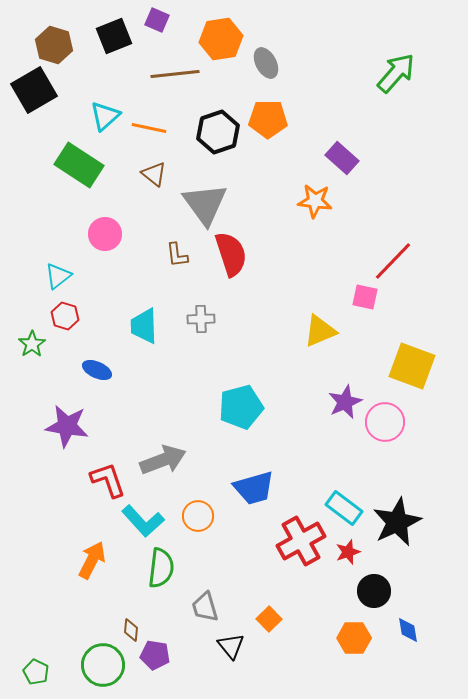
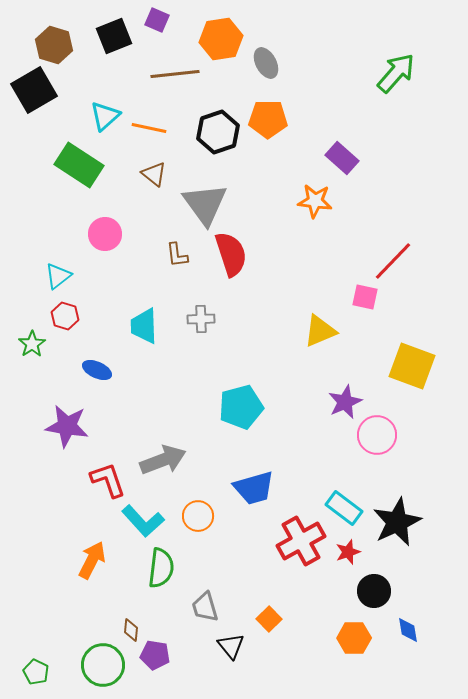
pink circle at (385, 422): moved 8 px left, 13 px down
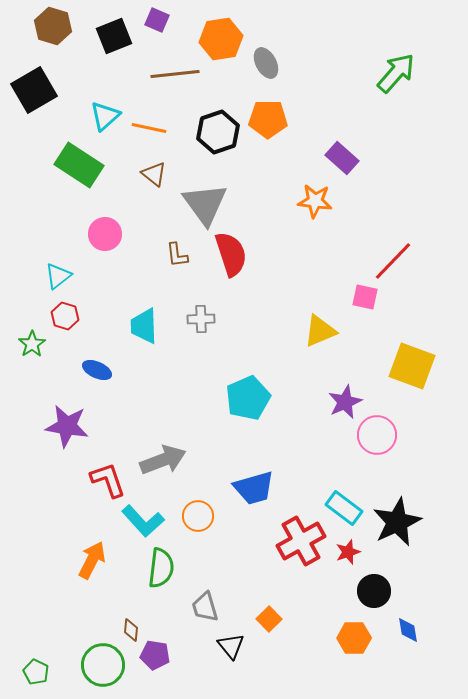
brown hexagon at (54, 45): moved 1 px left, 19 px up
cyan pentagon at (241, 407): moved 7 px right, 9 px up; rotated 9 degrees counterclockwise
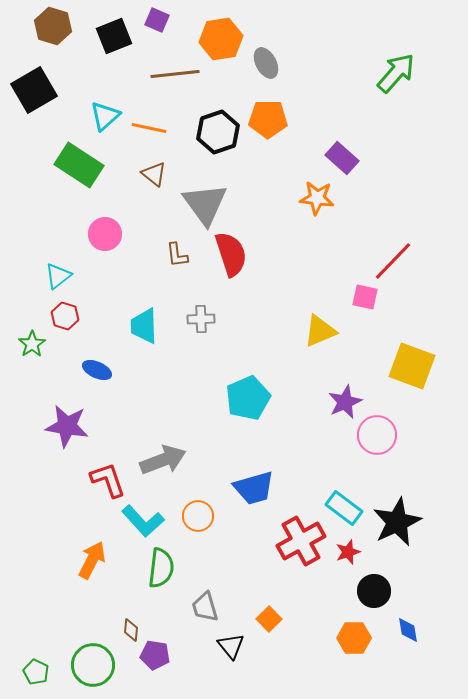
orange star at (315, 201): moved 2 px right, 3 px up
green circle at (103, 665): moved 10 px left
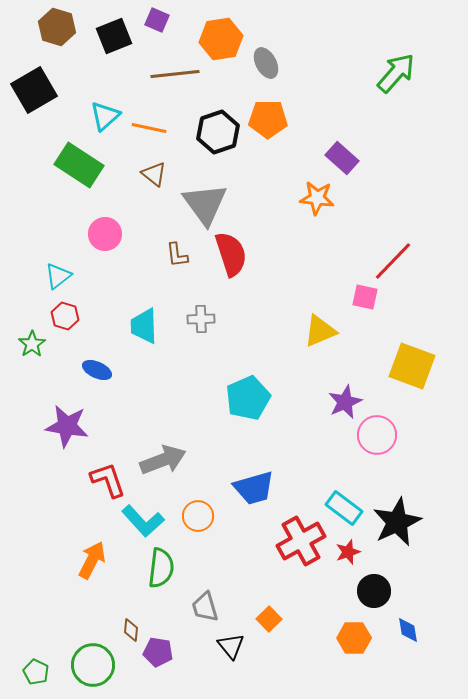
brown hexagon at (53, 26): moved 4 px right, 1 px down
purple pentagon at (155, 655): moved 3 px right, 3 px up
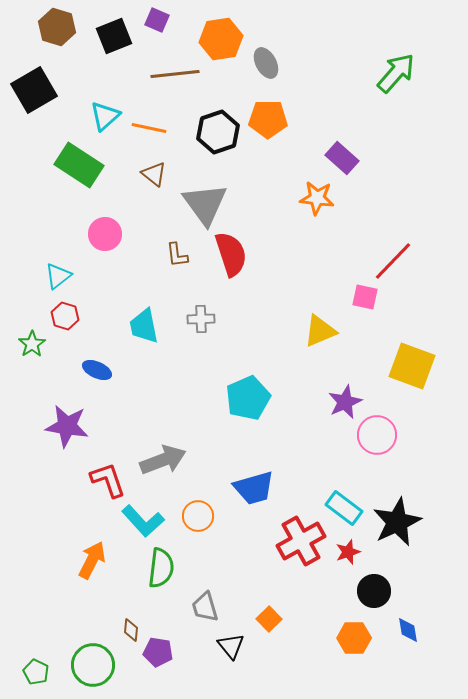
cyan trapezoid at (144, 326): rotated 9 degrees counterclockwise
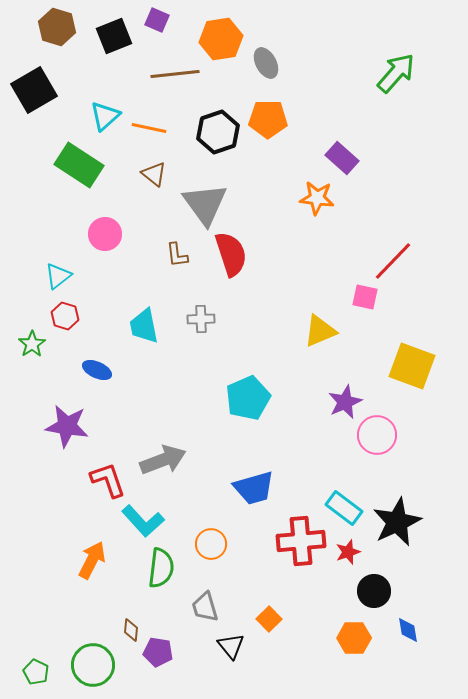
orange circle at (198, 516): moved 13 px right, 28 px down
red cross at (301, 541): rotated 24 degrees clockwise
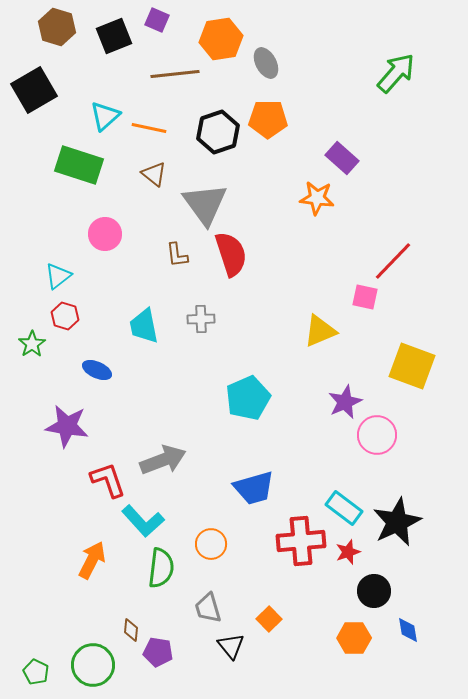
green rectangle at (79, 165): rotated 15 degrees counterclockwise
gray trapezoid at (205, 607): moved 3 px right, 1 px down
